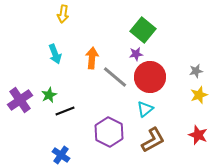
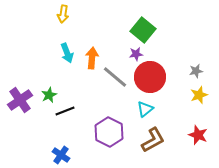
cyan arrow: moved 12 px right, 1 px up
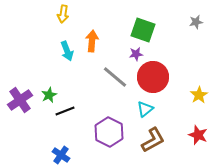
green square: rotated 20 degrees counterclockwise
cyan arrow: moved 2 px up
orange arrow: moved 17 px up
gray star: moved 49 px up
red circle: moved 3 px right
yellow star: rotated 12 degrees counterclockwise
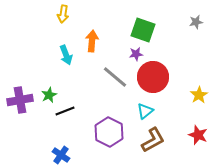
cyan arrow: moved 1 px left, 4 px down
purple cross: rotated 25 degrees clockwise
cyan triangle: moved 2 px down
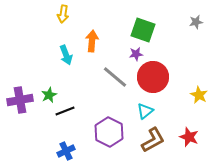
yellow star: rotated 12 degrees counterclockwise
red star: moved 9 px left, 2 px down
blue cross: moved 5 px right, 4 px up; rotated 30 degrees clockwise
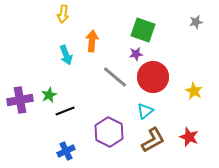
yellow star: moved 5 px left, 4 px up
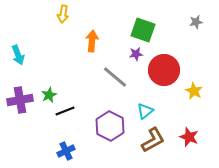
cyan arrow: moved 48 px left
red circle: moved 11 px right, 7 px up
purple hexagon: moved 1 px right, 6 px up
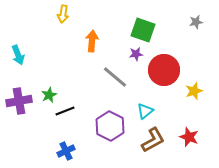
yellow star: rotated 24 degrees clockwise
purple cross: moved 1 px left, 1 px down
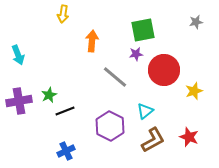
green square: rotated 30 degrees counterclockwise
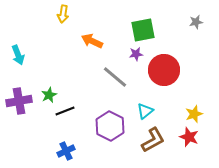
orange arrow: rotated 70 degrees counterclockwise
yellow star: moved 23 px down
